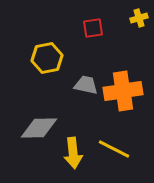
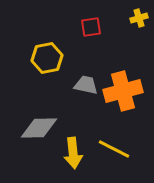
red square: moved 2 px left, 1 px up
orange cross: rotated 6 degrees counterclockwise
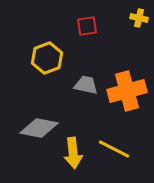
yellow cross: rotated 30 degrees clockwise
red square: moved 4 px left, 1 px up
yellow hexagon: rotated 8 degrees counterclockwise
orange cross: moved 4 px right
gray diamond: rotated 12 degrees clockwise
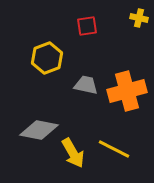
gray diamond: moved 2 px down
yellow arrow: rotated 24 degrees counterclockwise
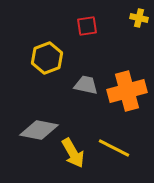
yellow line: moved 1 px up
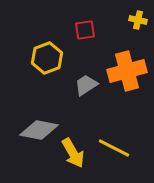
yellow cross: moved 1 px left, 2 px down
red square: moved 2 px left, 4 px down
gray trapezoid: rotated 45 degrees counterclockwise
orange cross: moved 20 px up
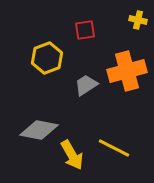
yellow arrow: moved 1 px left, 2 px down
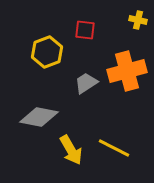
red square: rotated 15 degrees clockwise
yellow hexagon: moved 6 px up
gray trapezoid: moved 2 px up
gray diamond: moved 13 px up
yellow arrow: moved 1 px left, 5 px up
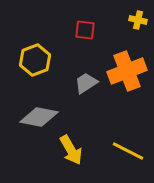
yellow hexagon: moved 12 px left, 8 px down
orange cross: rotated 6 degrees counterclockwise
yellow line: moved 14 px right, 3 px down
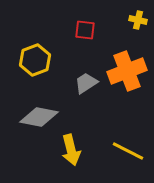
yellow arrow: rotated 16 degrees clockwise
